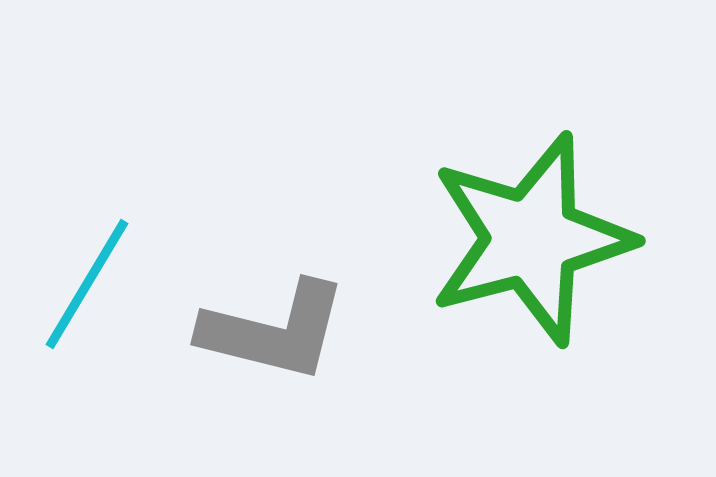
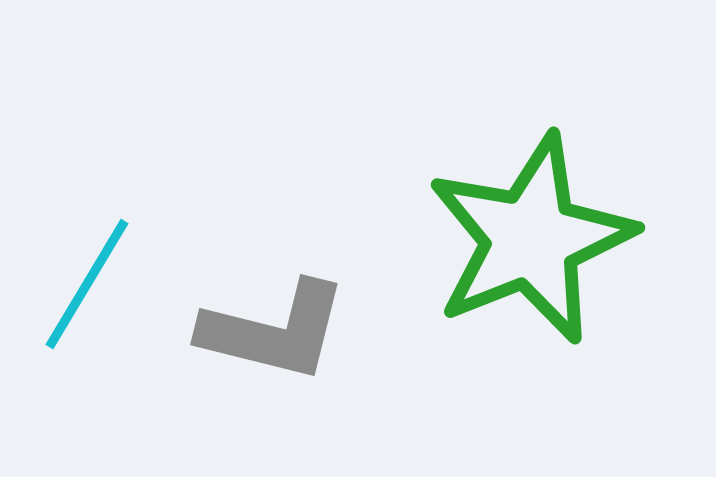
green star: rotated 7 degrees counterclockwise
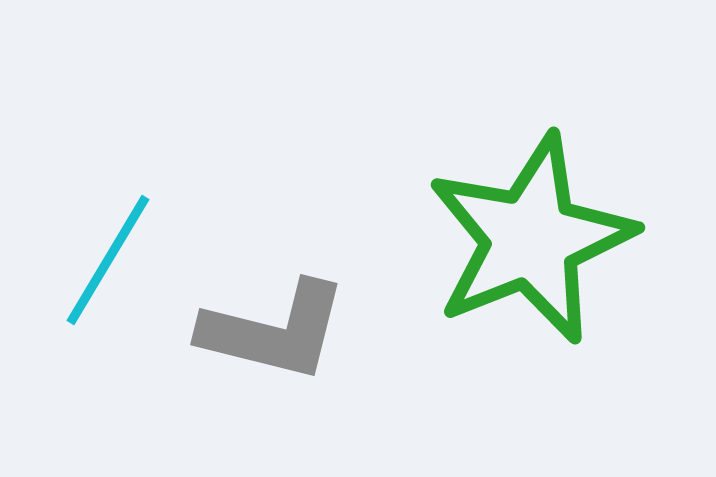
cyan line: moved 21 px right, 24 px up
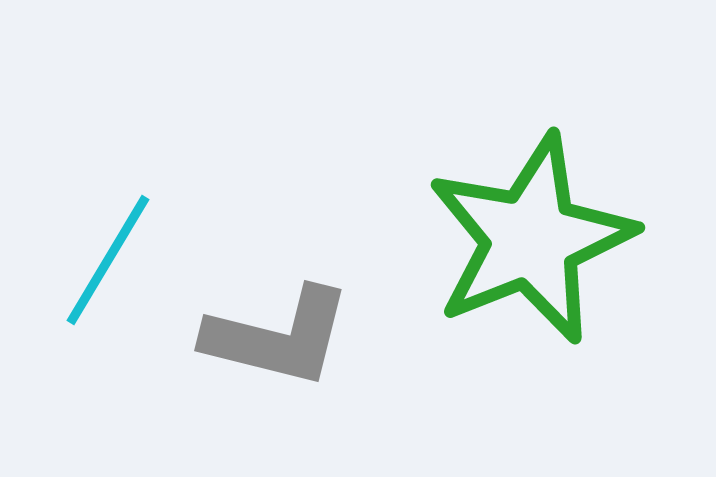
gray L-shape: moved 4 px right, 6 px down
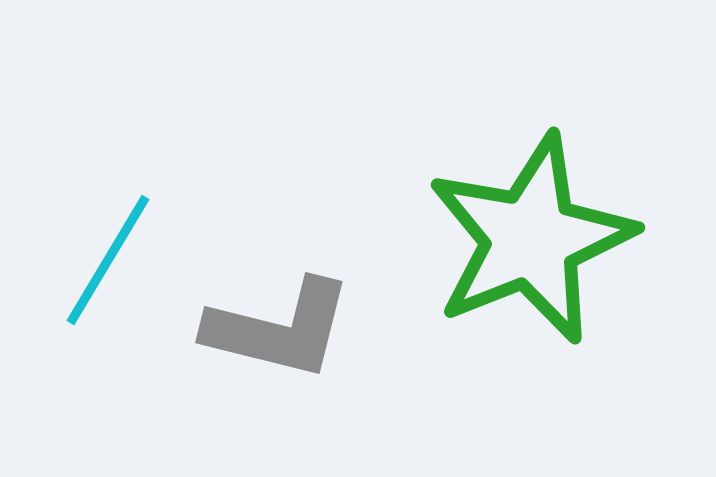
gray L-shape: moved 1 px right, 8 px up
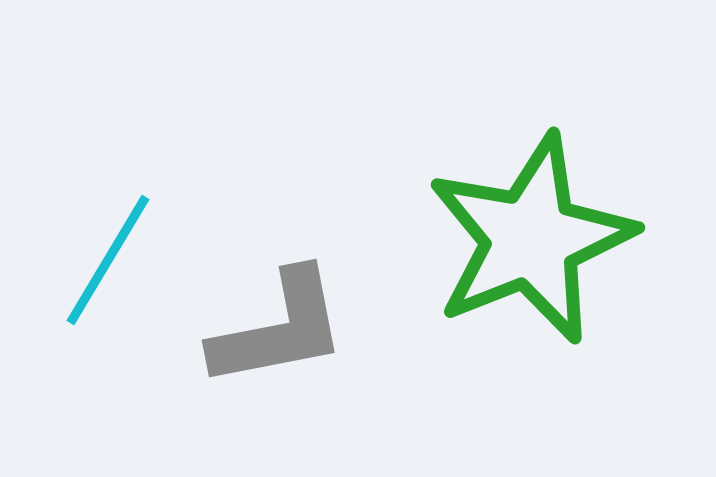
gray L-shape: rotated 25 degrees counterclockwise
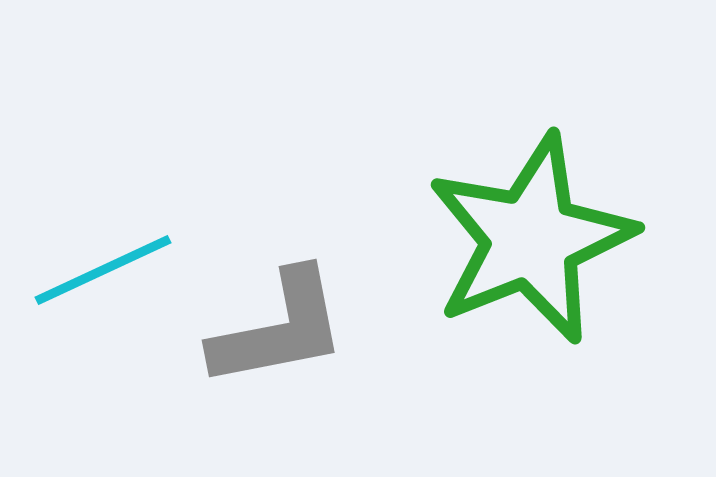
cyan line: moved 5 px left, 10 px down; rotated 34 degrees clockwise
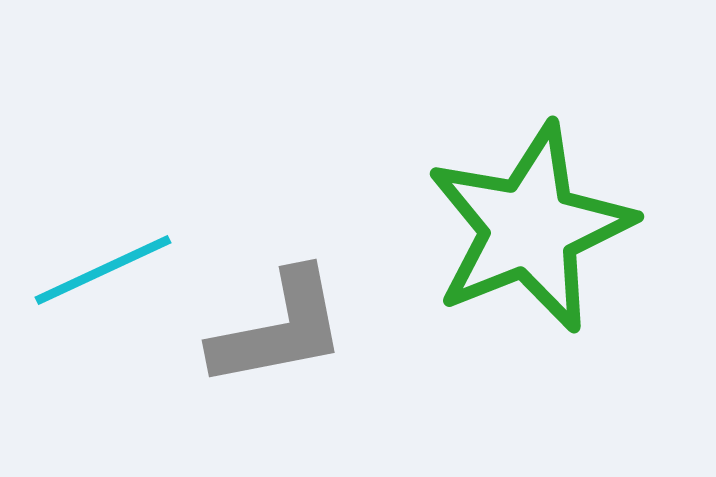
green star: moved 1 px left, 11 px up
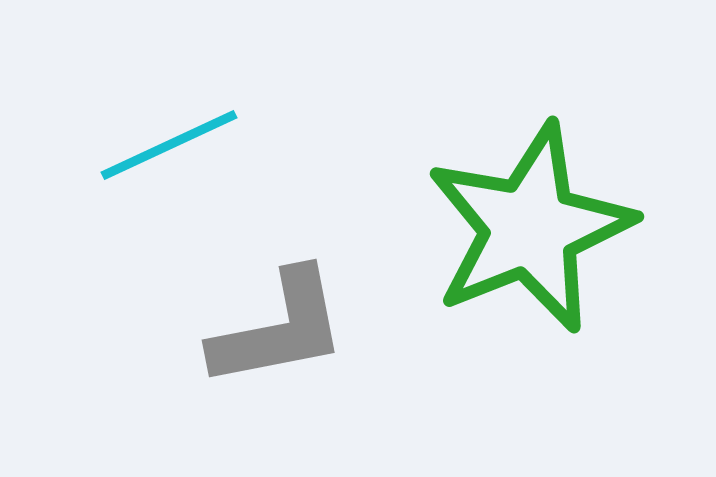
cyan line: moved 66 px right, 125 px up
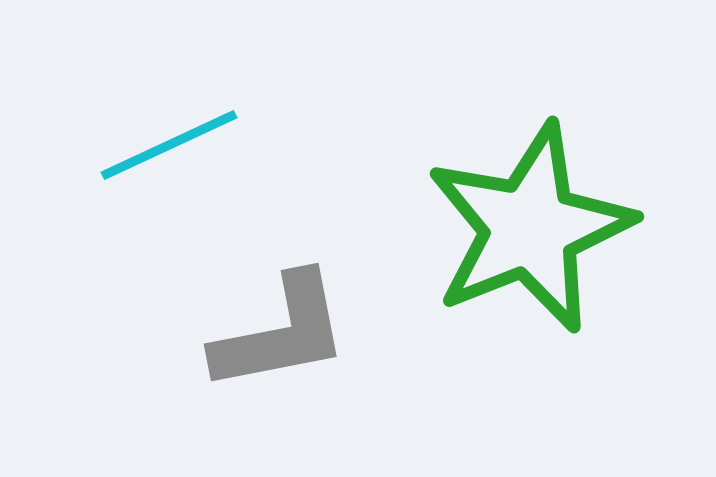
gray L-shape: moved 2 px right, 4 px down
